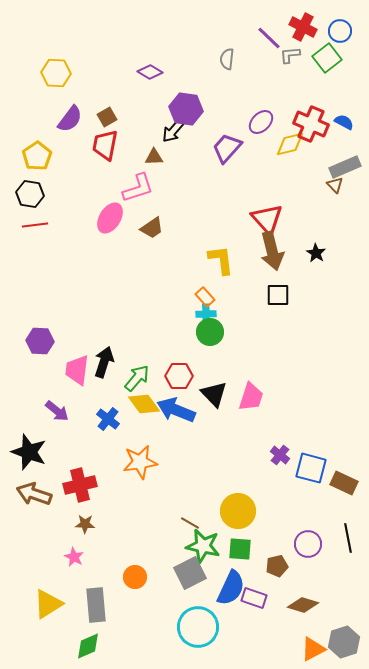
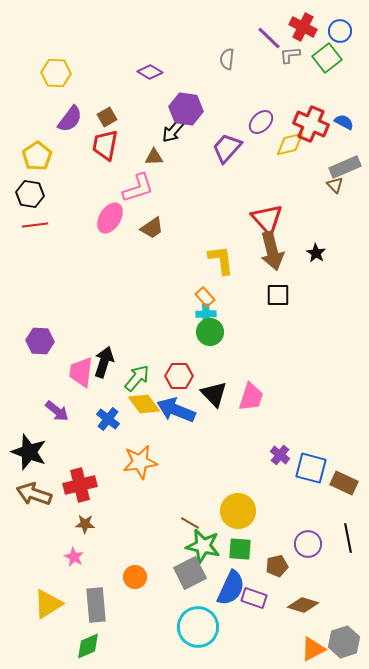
pink trapezoid at (77, 370): moved 4 px right, 2 px down
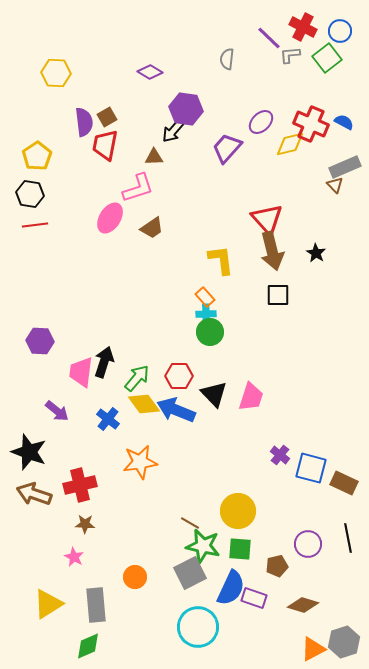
purple semicircle at (70, 119): moved 14 px right, 3 px down; rotated 44 degrees counterclockwise
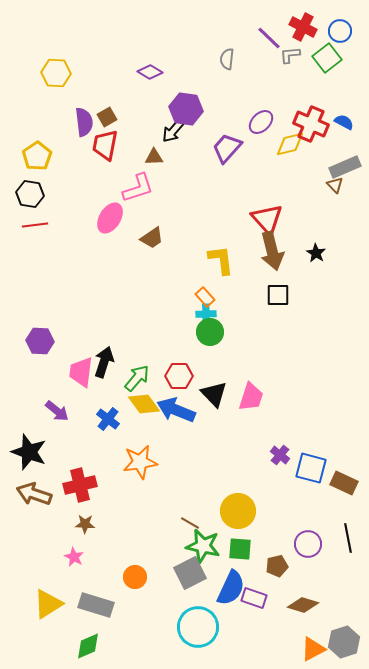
brown trapezoid at (152, 228): moved 10 px down
gray rectangle at (96, 605): rotated 68 degrees counterclockwise
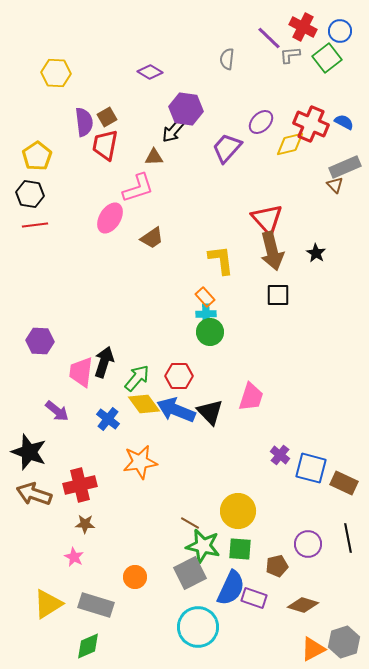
black triangle at (214, 394): moved 4 px left, 18 px down
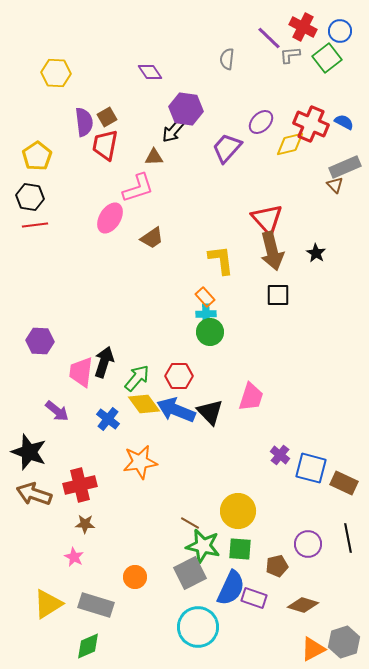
purple diamond at (150, 72): rotated 25 degrees clockwise
black hexagon at (30, 194): moved 3 px down
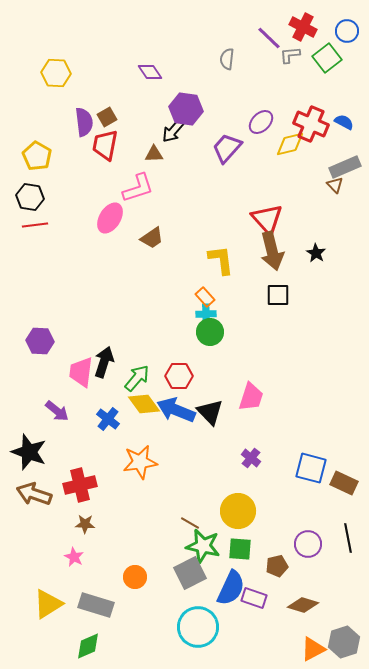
blue circle at (340, 31): moved 7 px right
yellow pentagon at (37, 156): rotated 8 degrees counterclockwise
brown triangle at (154, 157): moved 3 px up
purple cross at (280, 455): moved 29 px left, 3 px down
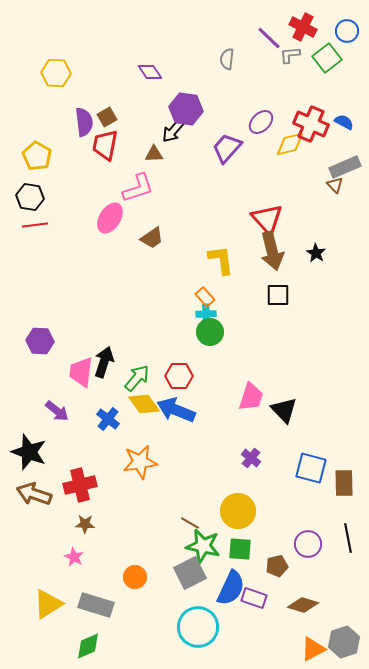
black triangle at (210, 412): moved 74 px right, 2 px up
brown rectangle at (344, 483): rotated 64 degrees clockwise
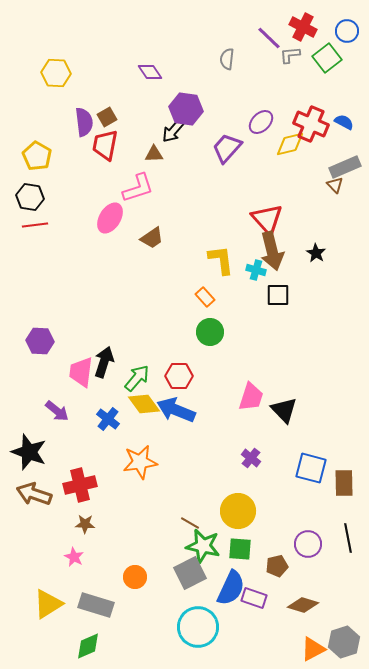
cyan cross at (206, 314): moved 50 px right, 44 px up; rotated 18 degrees clockwise
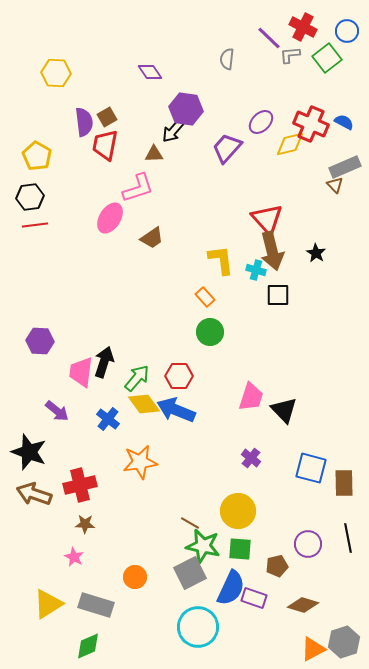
black hexagon at (30, 197): rotated 16 degrees counterclockwise
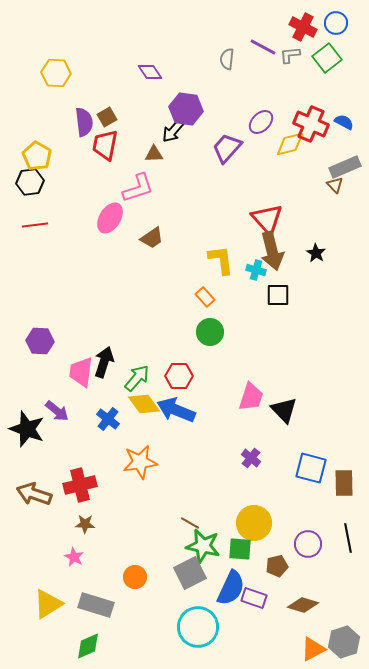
blue circle at (347, 31): moved 11 px left, 8 px up
purple line at (269, 38): moved 6 px left, 9 px down; rotated 16 degrees counterclockwise
black hexagon at (30, 197): moved 15 px up
black star at (29, 452): moved 2 px left, 23 px up
yellow circle at (238, 511): moved 16 px right, 12 px down
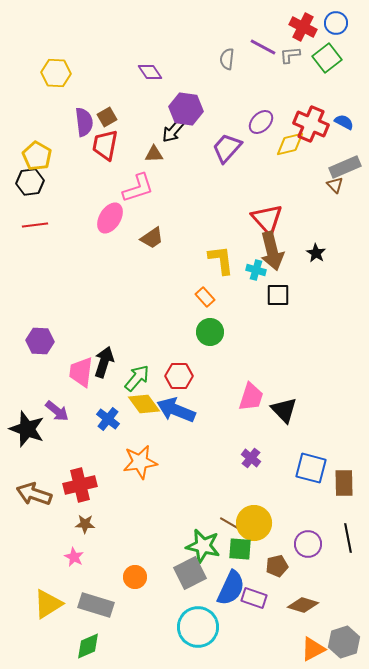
brown line at (190, 523): moved 39 px right
